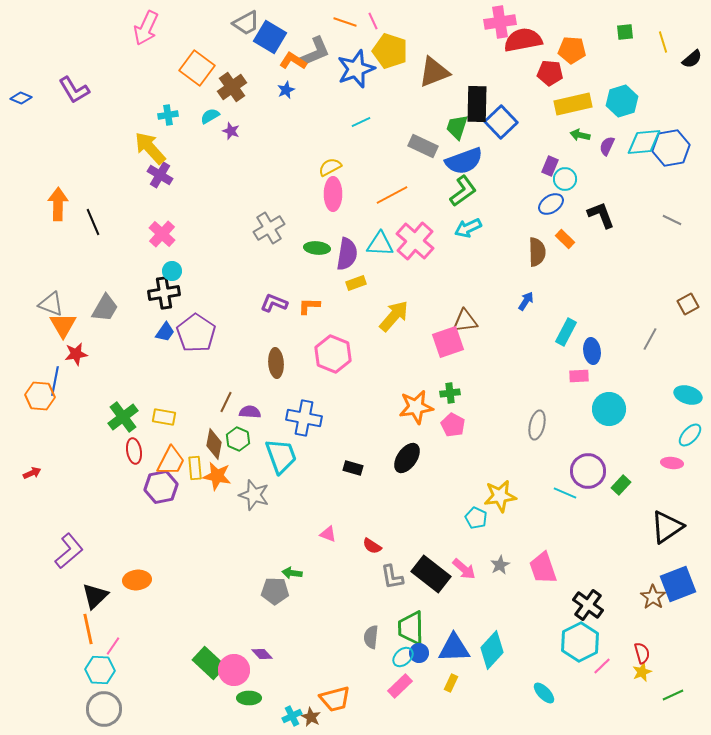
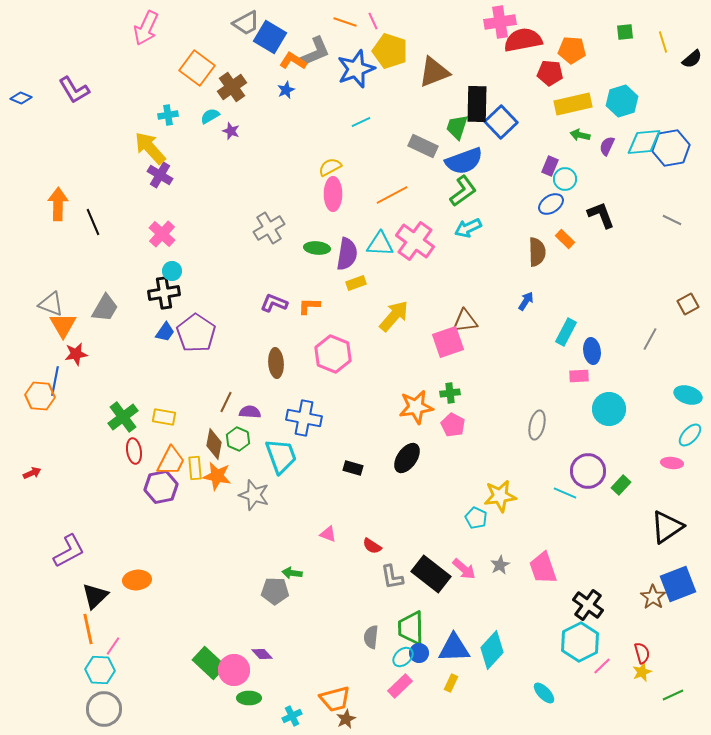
pink cross at (415, 241): rotated 6 degrees counterclockwise
purple L-shape at (69, 551): rotated 12 degrees clockwise
brown star at (311, 717): moved 35 px right, 2 px down; rotated 18 degrees clockwise
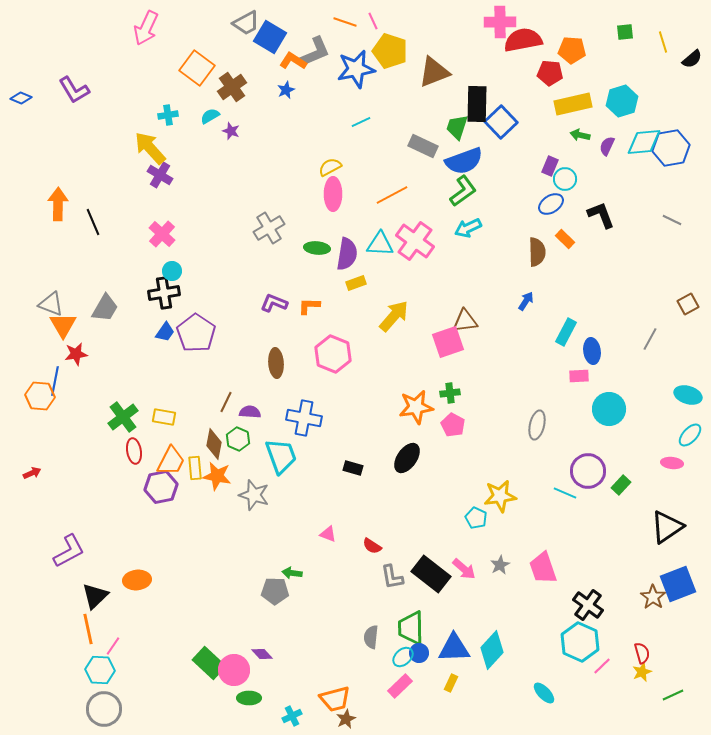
pink cross at (500, 22): rotated 8 degrees clockwise
blue star at (356, 69): rotated 9 degrees clockwise
cyan hexagon at (580, 642): rotated 9 degrees counterclockwise
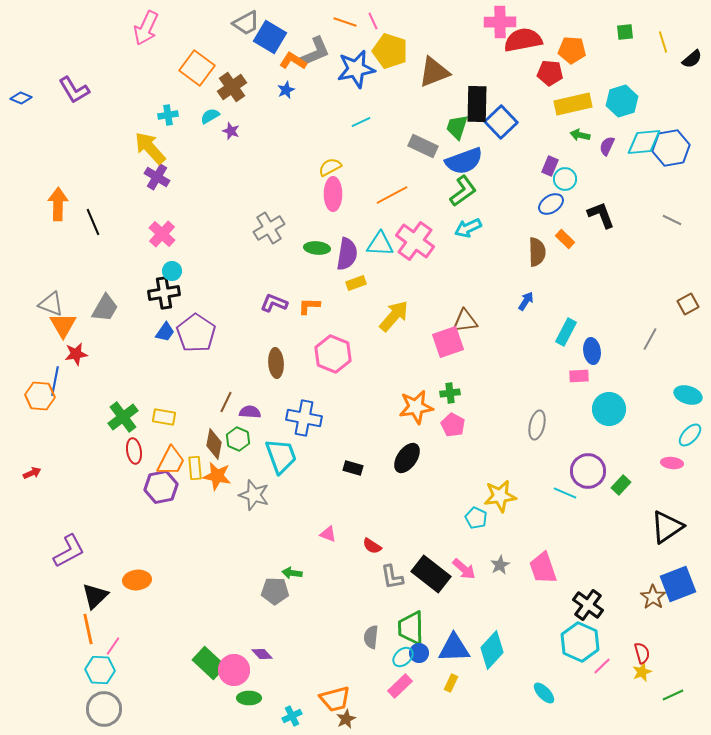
purple cross at (160, 175): moved 3 px left, 2 px down
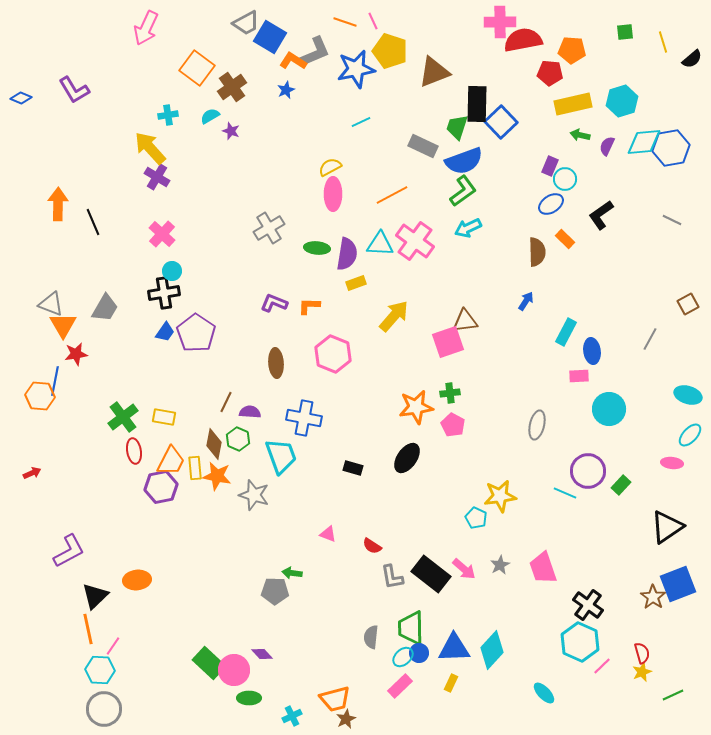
black L-shape at (601, 215): rotated 104 degrees counterclockwise
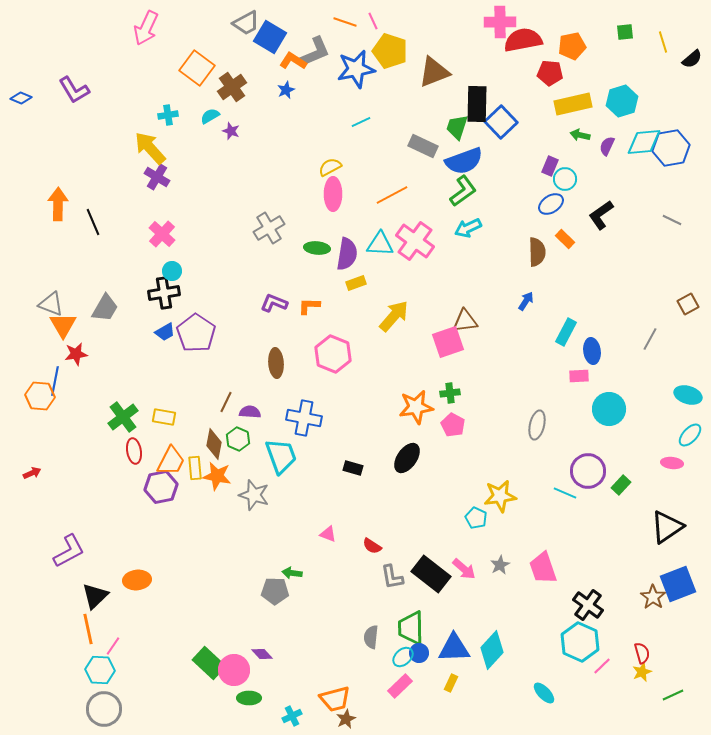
orange pentagon at (572, 50): moved 4 px up; rotated 16 degrees counterclockwise
blue trapezoid at (165, 332): rotated 25 degrees clockwise
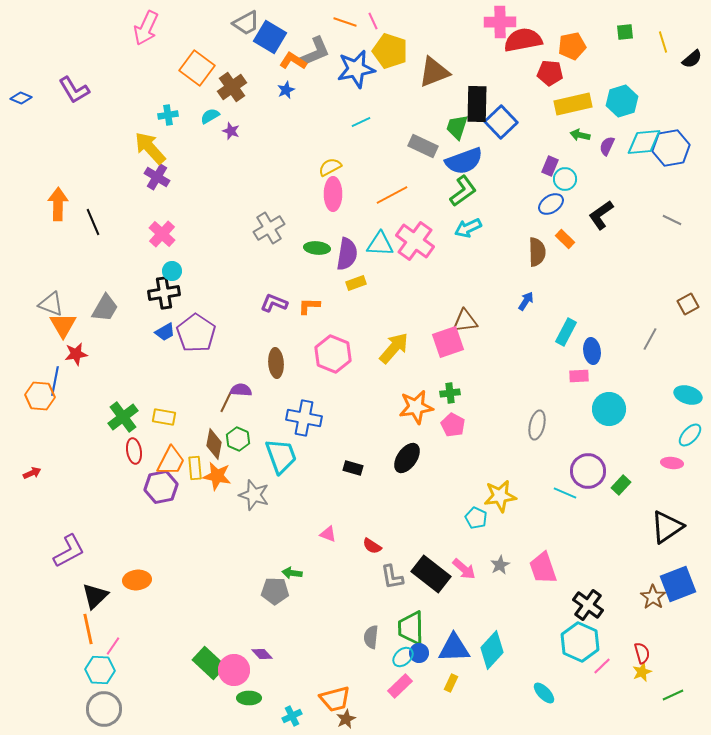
yellow arrow at (394, 316): moved 32 px down
purple semicircle at (250, 412): moved 9 px left, 22 px up
